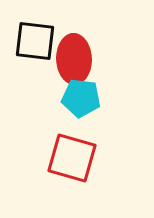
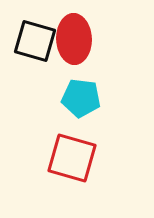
black square: rotated 9 degrees clockwise
red ellipse: moved 20 px up
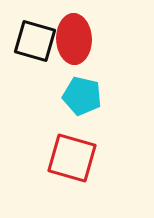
cyan pentagon: moved 1 px right, 2 px up; rotated 6 degrees clockwise
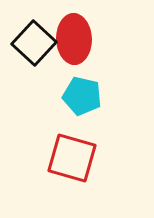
black square: moved 1 px left, 2 px down; rotated 27 degrees clockwise
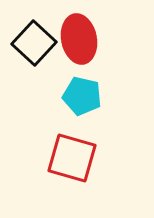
red ellipse: moved 5 px right; rotated 9 degrees counterclockwise
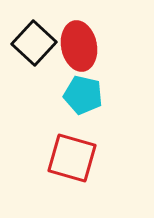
red ellipse: moved 7 px down
cyan pentagon: moved 1 px right, 1 px up
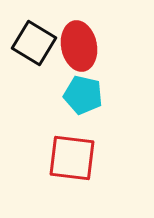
black square: rotated 12 degrees counterclockwise
red square: rotated 9 degrees counterclockwise
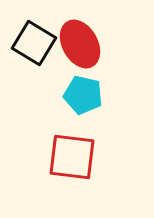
red ellipse: moved 1 px right, 2 px up; rotated 18 degrees counterclockwise
red square: moved 1 px up
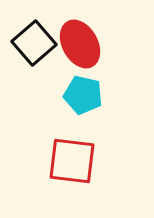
black square: rotated 18 degrees clockwise
red square: moved 4 px down
